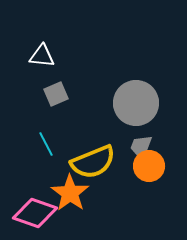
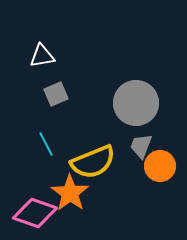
white triangle: rotated 16 degrees counterclockwise
gray trapezoid: moved 1 px up
orange circle: moved 11 px right
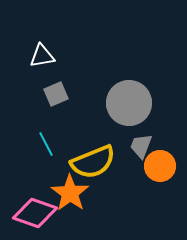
gray circle: moved 7 px left
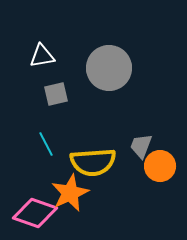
gray square: rotated 10 degrees clockwise
gray circle: moved 20 px left, 35 px up
yellow semicircle: rotated 18 degrees clockwise
orange star: rotated 12 degrees clockwise
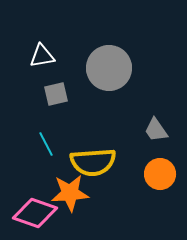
gray trapezoid: moved 15 px right, 16 px up; rotated 56 degrees counterclockwise
orange circle: moved 8 px down
orange star: rotated 21 degrees clockwise
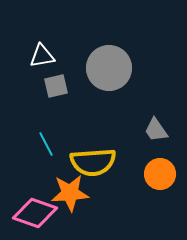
gray square: moved 8 px up
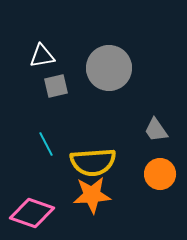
orange star: moved 22 px right, 2 px down
pink diamond: moved 3 px left
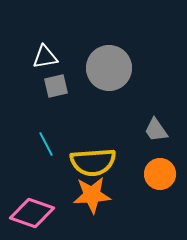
white triangle: moved 3 px right, 1 px down
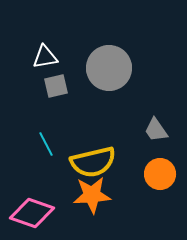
yellow semicircle: rotated 9 degrees counterclockwise
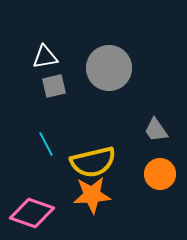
gray square: moved 2 px left
